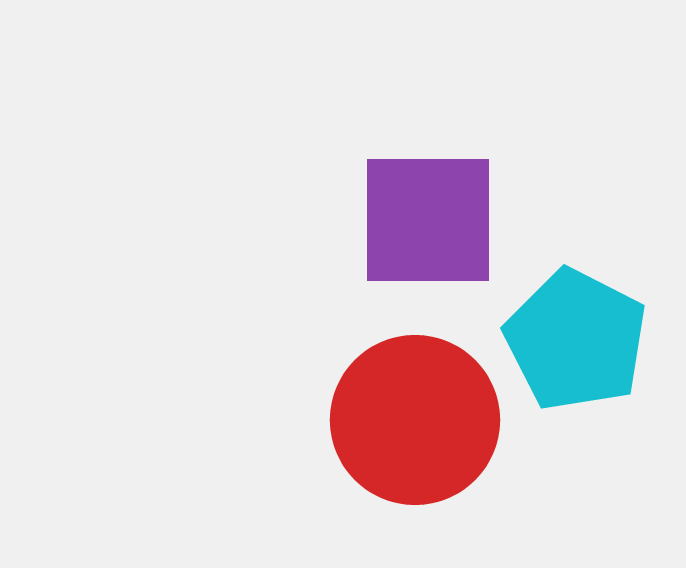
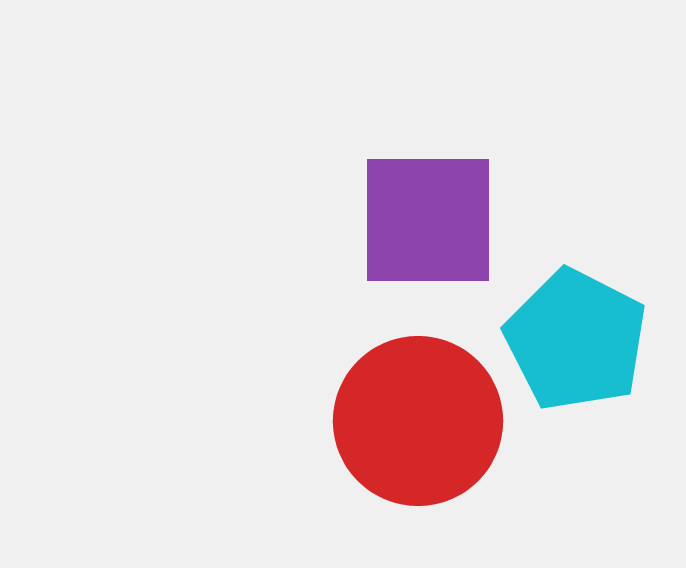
red circle: moved 3 px right, 1 px down
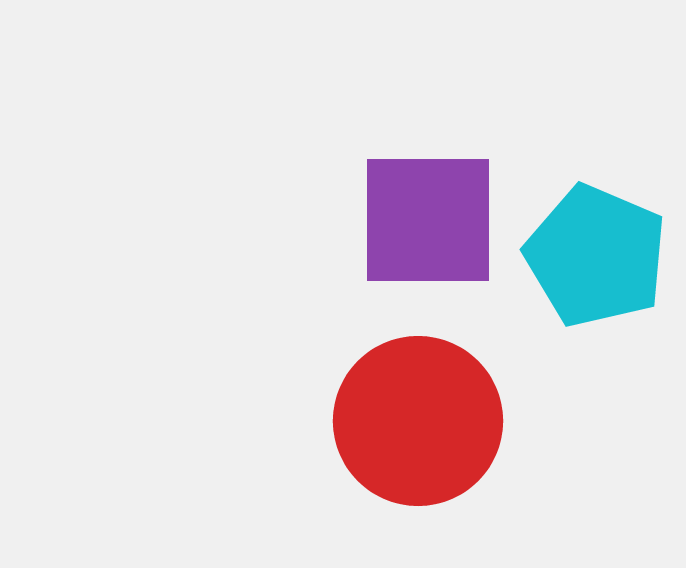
cyan pentagon: moved 20 px right, 84 px up; rotated 4 degrees counterclockwise
